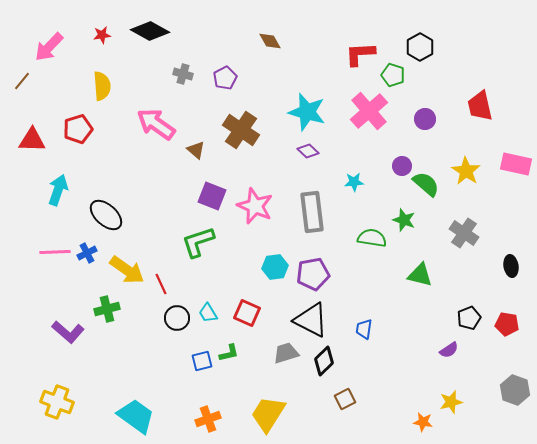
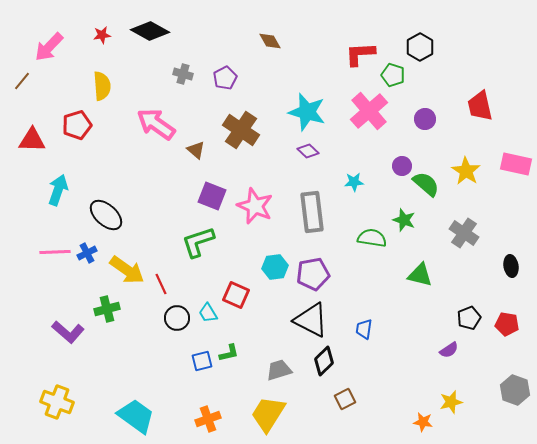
red pentagon at (78, 129): moved 1 px left, 4 px up
red square at (247, 313): moved 11 px left, 18 px up
gray trapezoid at (286, 353): moved 7 px left, 17 px down
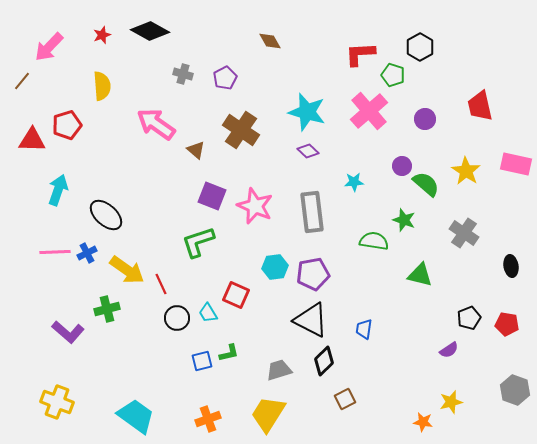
red star at (102, 35): rotated 12 degrees counterclockwise
red pentagon at (77, 125): moved 10 px left
green semicircle at (372, 238): moved 2 px right, 3 px down
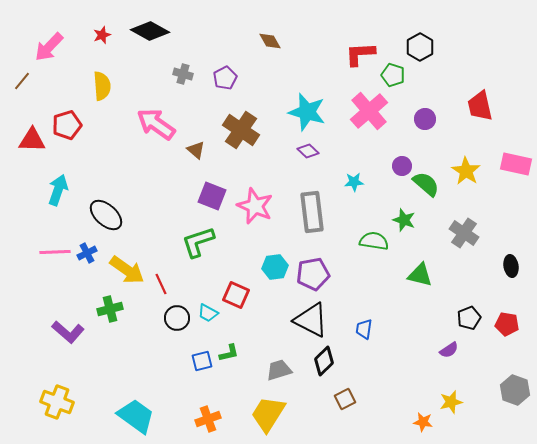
green cross at (107, 309): moved 3 px right
cyan trapezoid at (208, 313): rotated 30 degrees counterclockwise
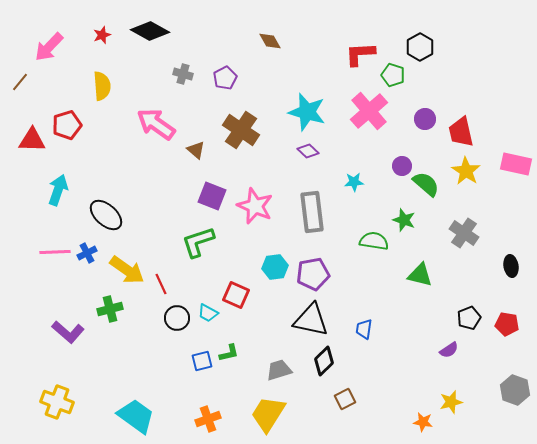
brown line at (22, 81): moved 2 px left, 1 px down
red trapezoid at (480, 106): moved 19 px left, 26 px down
black triangle at (311, 320): rotated 15 degrees counterclockwise
